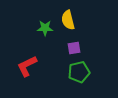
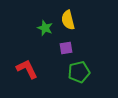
green star: rotated 21 degrees clockwise
purple square: moved 8 px left
red L-shape: moved 3 px down; rotated 90 degrees clockwise
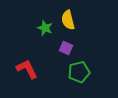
purple square: rotated 32 degrees clockwise
